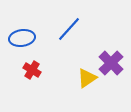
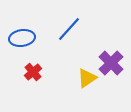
red cross: moved 1 px right, 2 px down; rotated 18 degrees clockwise
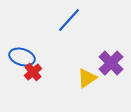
blue line: moved 9 px up
blue ellipse: moved 19 px down; rotated 25 degrees clockwise
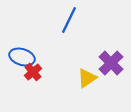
blue line: rotated 16 degrees counterclockwise
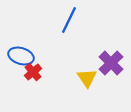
blue ellipse: moved 1 px left, 1 px up
yellow triangle: rotated 30 degrees counterclockwise
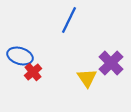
blue ellipse: moved 1 px left
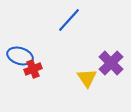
blue line: rotated 16 degrees clockwise
red cross: moved 3 px up; rotated 18 degrees clockwise
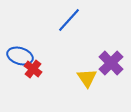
red cross: rotated 30 degrees counterclockwise
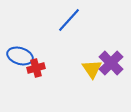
red cross: moved 3 px right, 1 px up; rotated 36 degrees clockwise
yellow triangle: moved 5 px right, 9 px up
